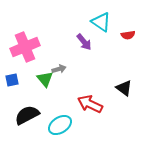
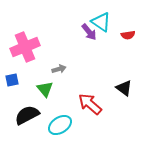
purple arrow: moved 5 px right, 10 px up
green triangle: moved 10 px down
red arrow: rotated 15 degrees clockwise
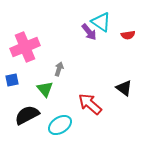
gray arrow: rotated 56 degrees counterclockwise
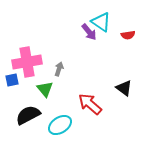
pink cross: moved 2 px right, 15 px down; rotated 12 degrees clockwise
black semicircle: moved 1 px right
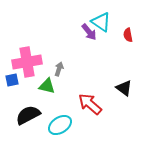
red semicircle: rotated 88 degrees clockwise
green triangle: moved 2 px right, 3 px up; rotated 36 degrees counterclockwise
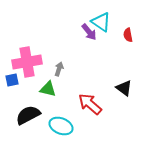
green triangle: moved 1 px right, 3 px down
cyan ellipse: moved 1 px right, 1 px down; rotated 55 degrees clockwise
